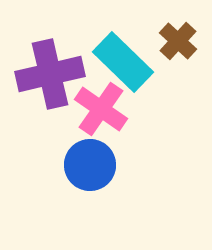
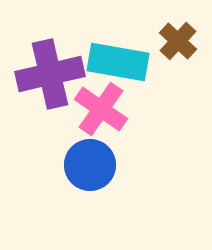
cyan rectangle: moved 5 px left; rotated 34 degrees counterclockwise
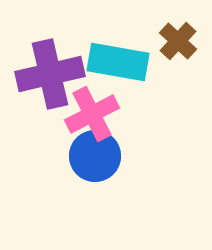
pink cross: moved 9 px left, 5 px down; rotated 28 degrees clockwise
blue circle: moved 5 px right, 9 px up
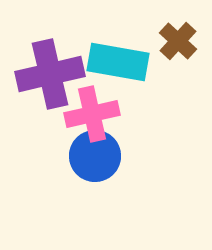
pink cross: rotated 14 degrees clockwise
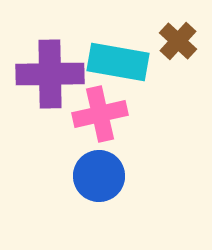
purple cross: rotated 12 degrees clockwise
pink cross: moved 8 px right
blue circle: moved 4 px right, 20 px down
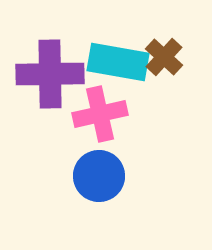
brown cross: moved 14 px left, 16 px down
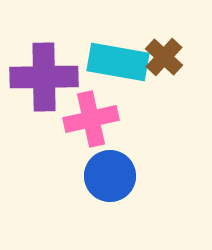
purple cross: moved 6 px left, 3 px down
pink cross: moved 9 px left, 5 px down
blue circle: moved 11 px right
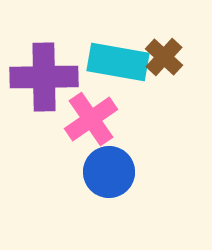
pink cross: rotated 22 degrees counterclockwise
blue circle: moved 1 px left, 4 px up
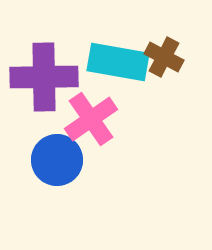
brown cross: rotated 15 degrees counterclockwise
blue circle: moved 52 px left, 12 px up
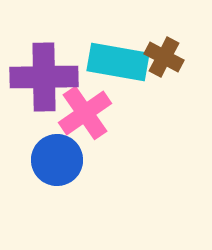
pink cross: moved 6 px left, 6 px up
